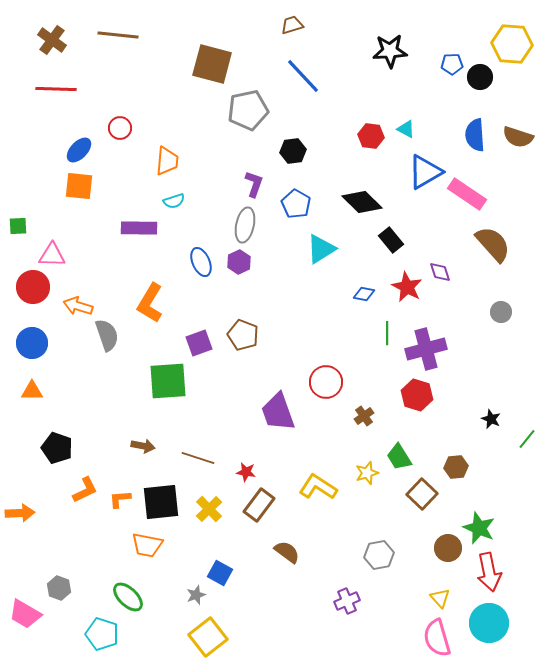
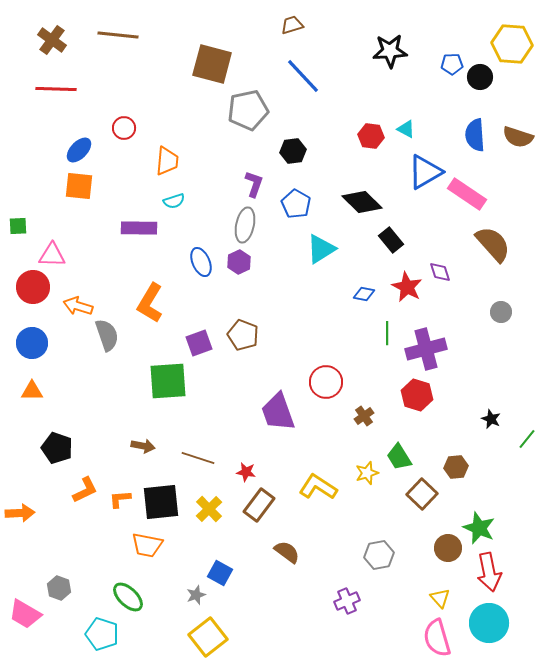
red circle at (120, 128): moved 4 px right
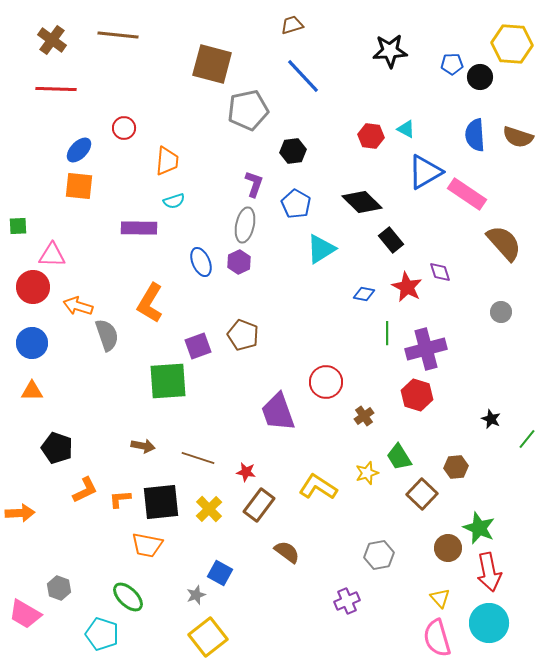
brown semicircle at (493, 244): moved 11 px right, 1 px up
purple square at (199, 343): moved 1 px left, 3 px down
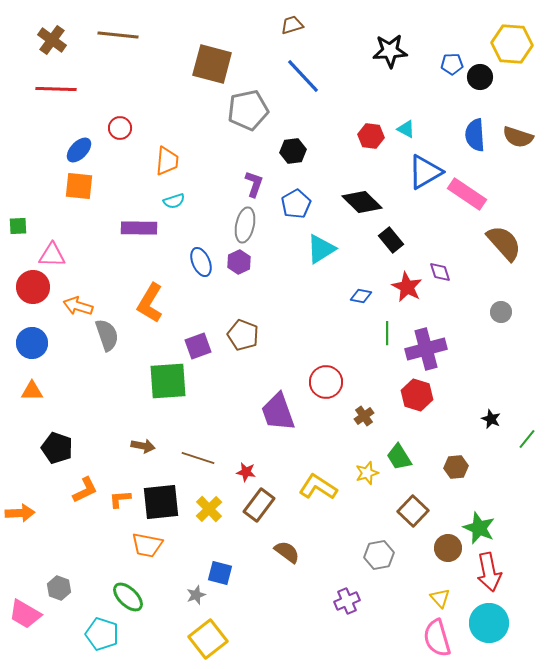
red circle at (124, 128): moved 4 px left
blue pentagon at (296, 204): rotated 12 degrees clockwise
blue diamond at (364, 294): moved 3 px left, 2 px down
brown square at (422, 494): moved 9 px left, 17 px down
blue square at (220, 573): rotated 15 degrees counterclockwise
yellow square at (208, 637): moved 2 px down
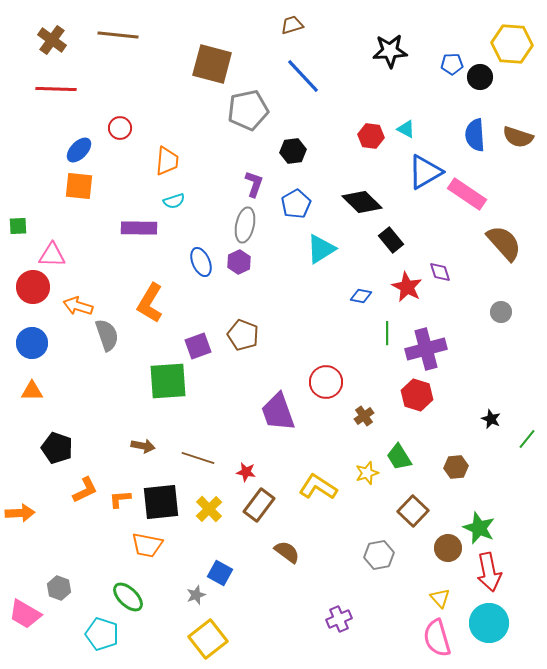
blue square at (220, 573): rotated 15 degrees clockwise
purple cross at (347, 601): moved 8 px left, 18 px down
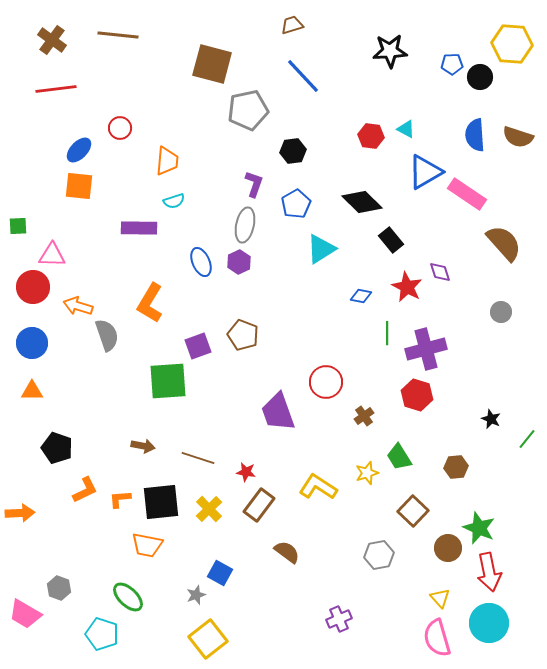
red line at (56, 89): rotated 9 degrees counterclockwise
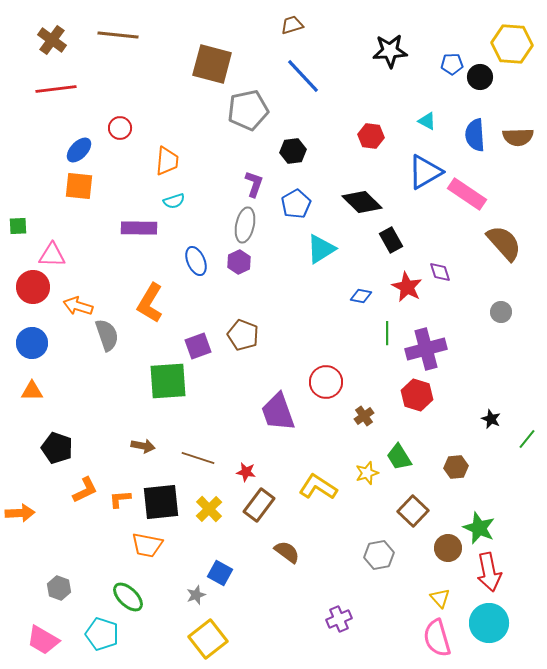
cyan triangle at (406, 129): moved 21 px right, 8 px up
brown semicircle at (518, 137): rotated 20 degrees counterclockwise
black rectangle at (391, 240): rotated 10 degrees clockwise
blue ellipse at (201, 262): moved 5 px left, 1 px up
pink trapezoid at (25, 614): moved 18 px right, 26 px down
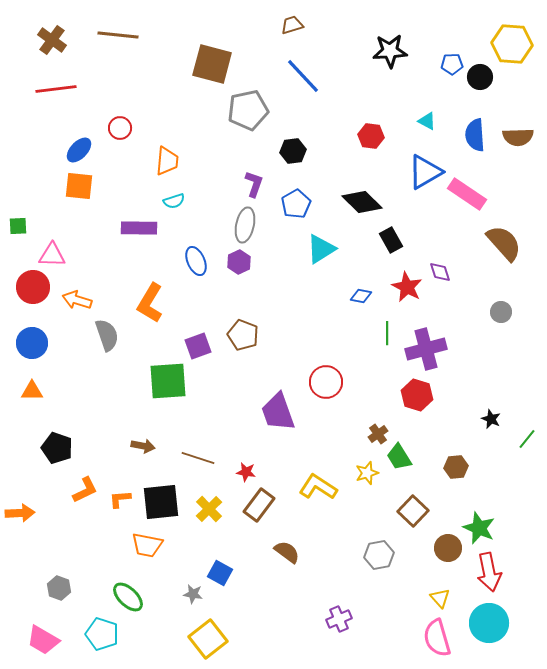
orange arrow at (78, 306): moved 1 px left, 6 px up
brown cross at (364, 416): moved 14 px right, 18 px down
gray star at (196, 595): moved 3 px left, 1 px up; rotated 30 degrees clockwise
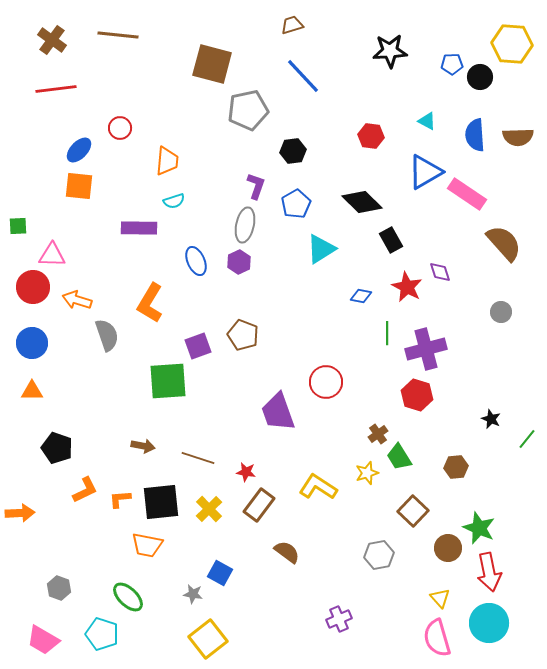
purple L-shape at (254, 184): moved 2 px right, 2 px down
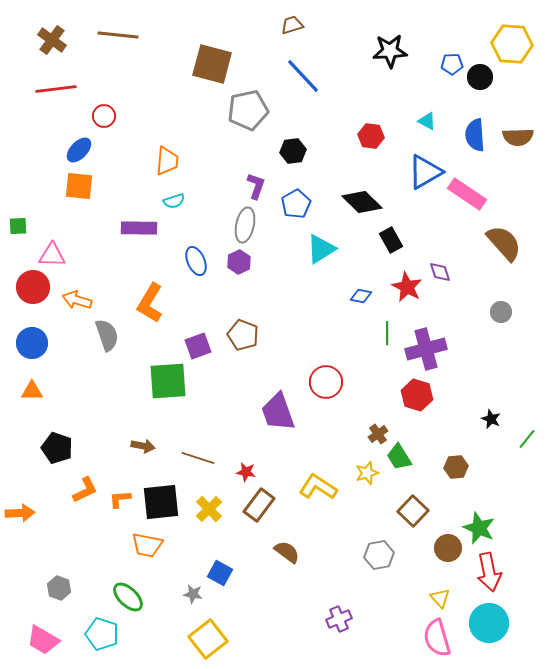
red circle at (120, 128): moved 16 px left, 12 px up
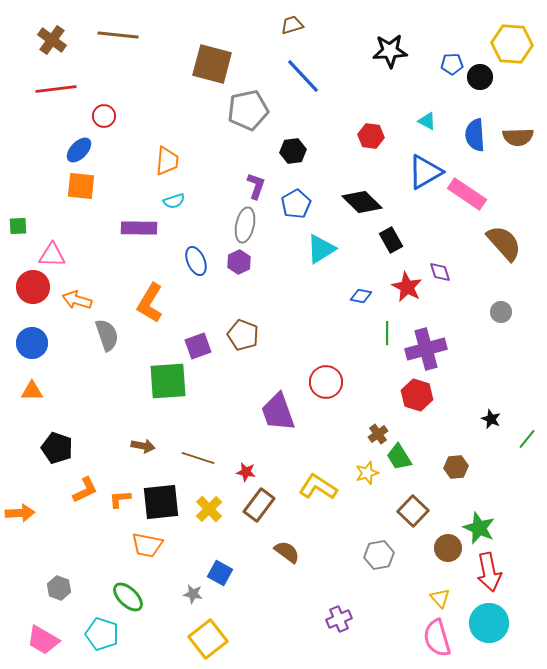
orange square at (79, 186): moved 2 px right
